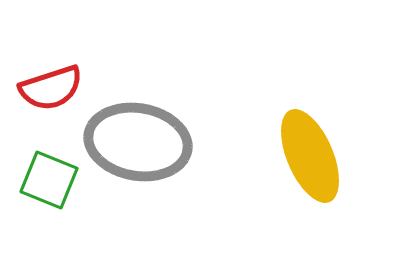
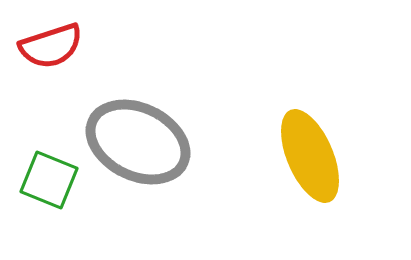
red semicircle: moved 42 px up
gray ellipse: rotated 16 degrees clockwise
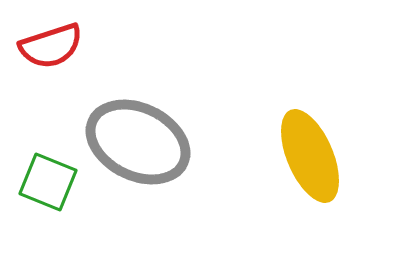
green square: moved 1 px left, 2 px down
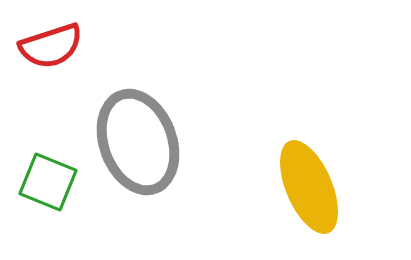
gray ellipse: rotated 44 degrees clockwise
yellow ellipse: moved 1 px left, 31 px down
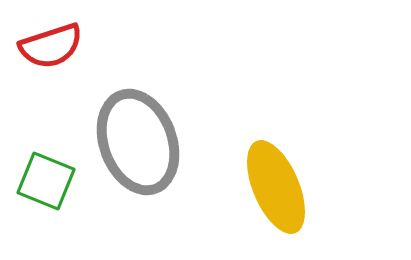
green square: moved 2 px left, 1 px up
yellow ellipse: moved 33 px left
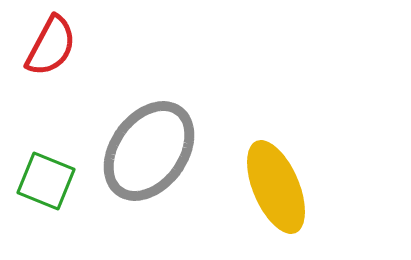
red semicircle: rotated 44 degrees counterclockwise
gray ellipse: moved 11 px right, 9 px down; rotated 56 degrees clockwise
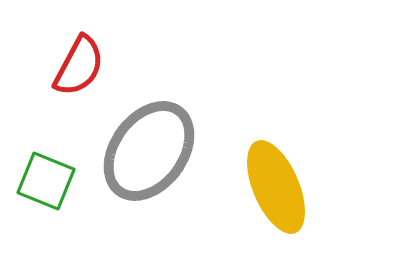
red semicircle: moved 28 px right, 20 px down
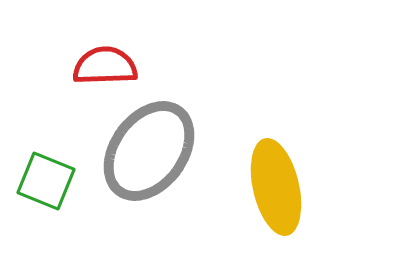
red semicircle: moved 26 px right; rotated 120 degrees counterclockwise
yellow ellipse: rotated 10 degrees clockwise
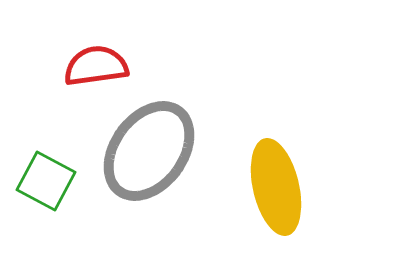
red semicircle: moved 9 px left; rotated 6 degrees counterclockwise
green square: rotated 6 degrees clockwise
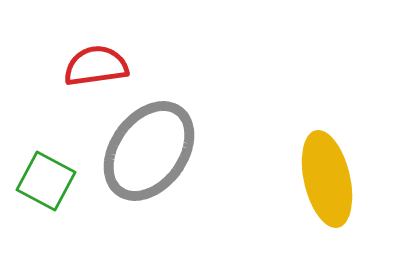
yellow ellipse: moved 51 px right, 8 px up
